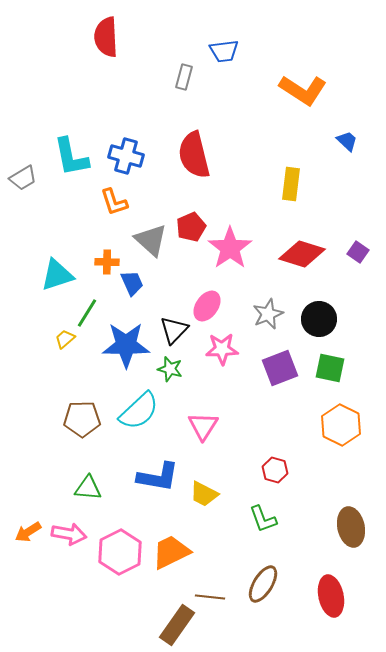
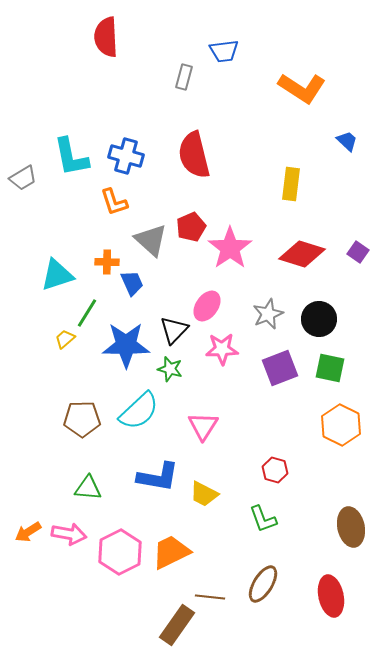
orange L-shape at (303, 90): moved 1 px left, 2 px up
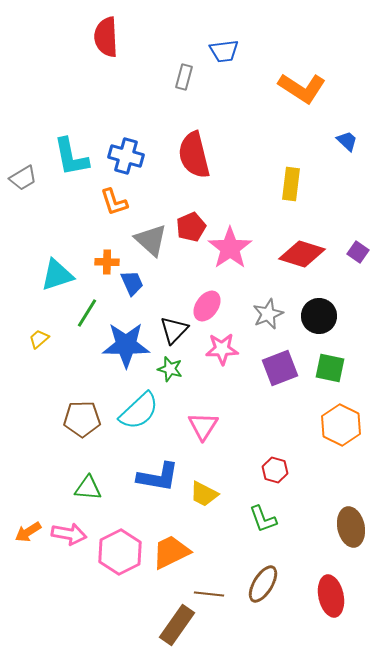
black circle at (319, 319): moved 3 px up
yellow trapezoid at (65, 339): moved 26 px left
brown line at (210, 597): moved 1 px left, 3 px up
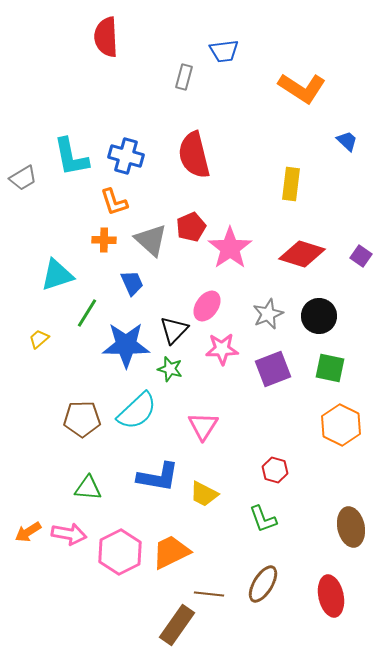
purple square at (358, 252): moved 3 px right, 4 px down
orange cross at (107, 262): moved 3 px left, 22 px up
purple square at (280, 368): moved 7 px left, 1 px down
cyan semicircle at (139, 411): moved 2 px left
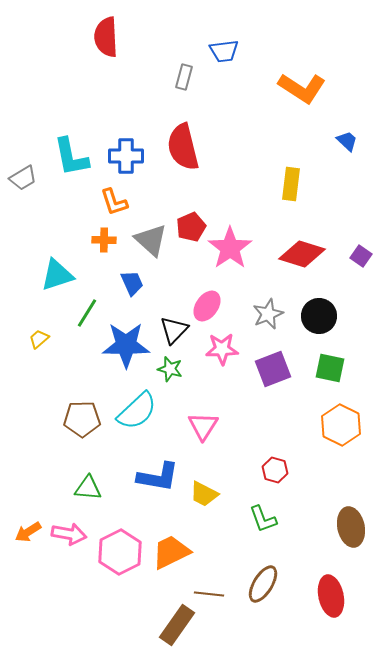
red semicircle at (194, 155): moved 11 px left, 8 px up
blue cross at (126, 156): rotated 16 degrees counterclockwise
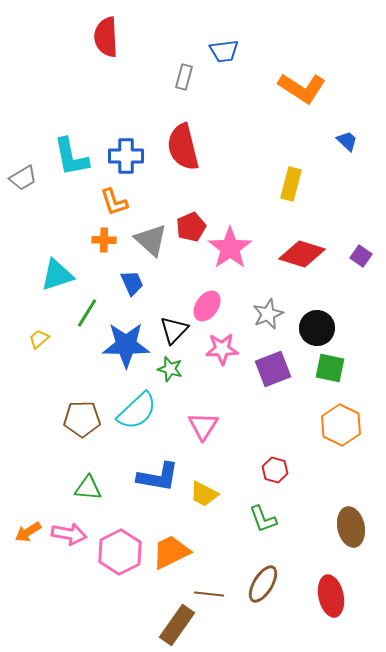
yellow rectangle at (291, 184): rotated 8 degrees clockwise
black circle at (319, 316): moved 2 px left, 12 px down
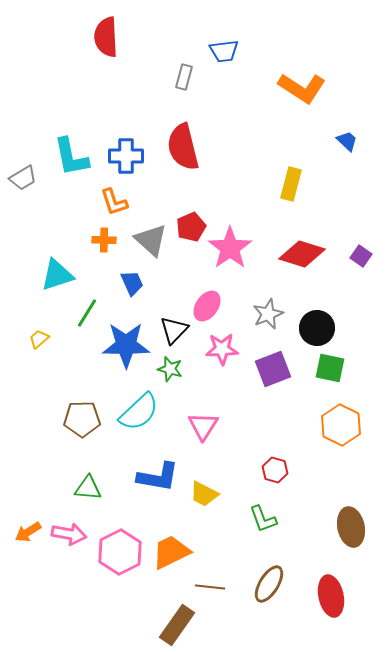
cyan semicircle at (137, 411): moved 2 px right, 1 px down
brown ellipse at (263, 584): moved 6 px right
brown line at (209, 594): moved 1 px right, 7 px up
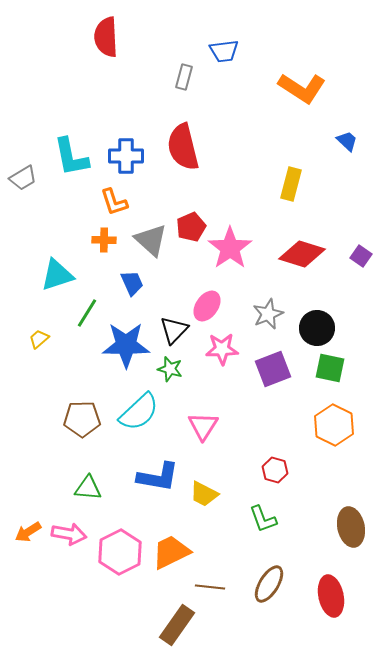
orange hexagon at (341, 425): moved 7 px left
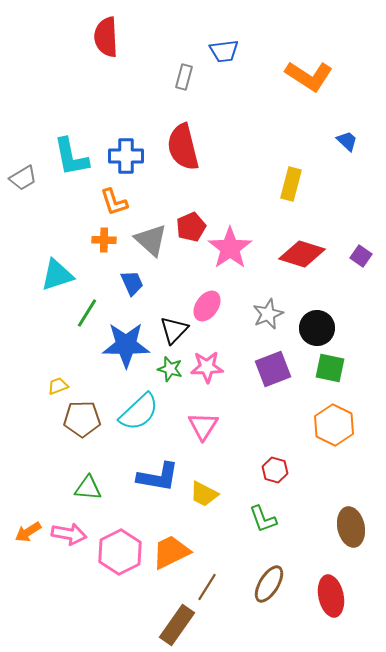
orange L-shape at (302, 88): moved 7 px right, 12 px up
yellow trapezoid at (39, 339): moved 19 px right, 47 px down; rotated 20 degrees clockwise
pink star at (222, 349): moved 15 px left, 18 px down
brown line at (210, 587): moved 3 px left; rotated 64 degrees counterclockwise
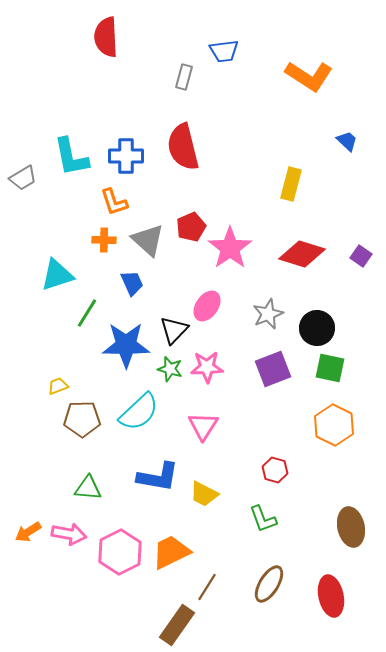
gray triangle at (151, 240): moved 3 px left
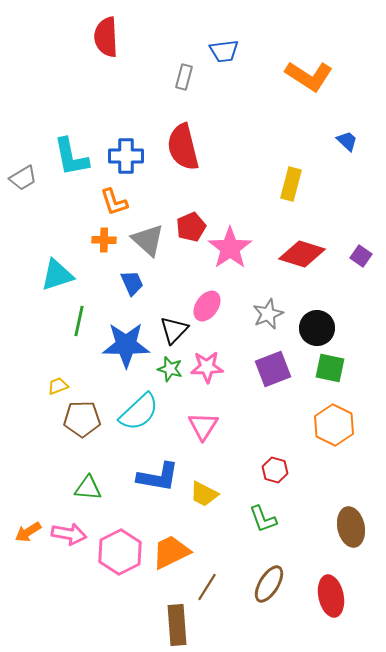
green line at (87, 313): moved 8 px left, 8 px down; rotated 20 degrees counterclockwise
brown rectangle at (177, 625): rotated 39 degrees counterclockwise
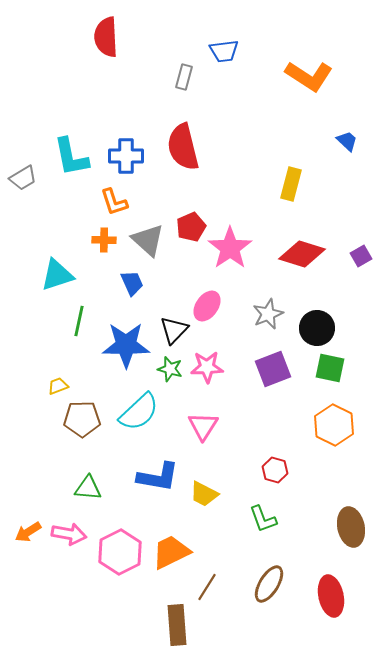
purple square at (361, 256): rotated 25 degrees clockwise
